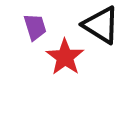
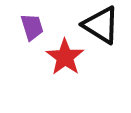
purple trapezoid: moved 3 px left
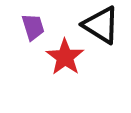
purple trapezoid: moved 1 px right
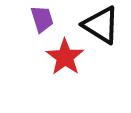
purple trapezoid: moved 9 px right, 8 px up
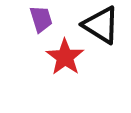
purple trapezoid: moved 1 px left
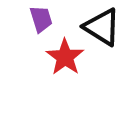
black triangle: moved 1 px right, 2 px down
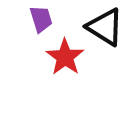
black triangle: moved 3 px right
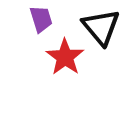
black triangle: moved 4 px left; rotated 18 degrees clockwise
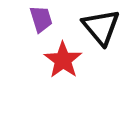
red star: moved 2 px left, 3 px down
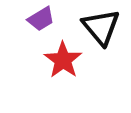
purple trapezoid: rotated 76 degrees clockwise
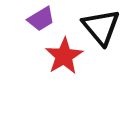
red star: moved 1 px right, 4 px up; rotated 6 degrees clockwise
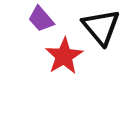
purple trapezoid: rotated 80 degrees clockwise
